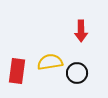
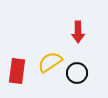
red arrow: moved 3 px left, 1 px down
yellow semicircle: rotated 25 degrees counterclockwise
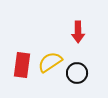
red rectangle: moved 5 px right, 6 px up
